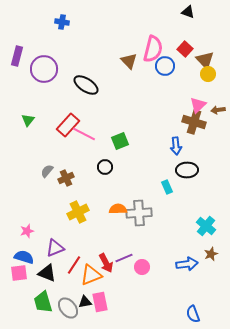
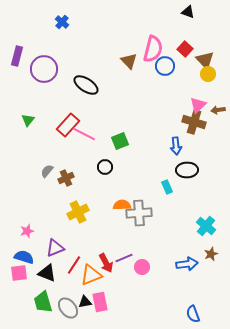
blue cross at (62, 22): rotated 32 degrees clockwise
orange semicircle at (118, 209): moved 4 px right, 4 px up
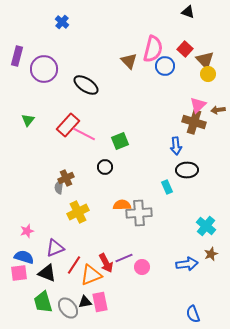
gray semicircle at (47, 171): moved 12 px right, 16 px down; rotated 32 degrees counterclockwise
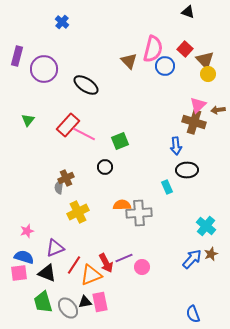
blue arrow at (187, 264): moved 5 px right, 5 px up; rotated 40 degrees counterclockwise
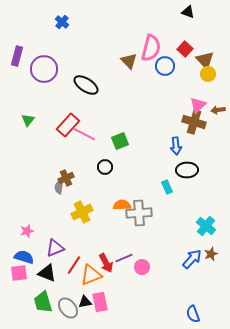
pink semicircle at (153, 49): moved 2 px left, 1 px up
yellow cross at (78, 212): moved 4 px right
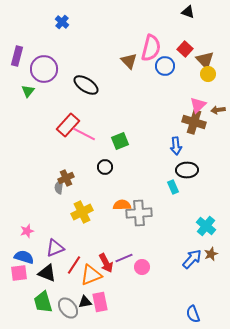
green triangle at (28, 120): moved 29 px up
cyan rectangle at (167, 187): moved 6 px right
